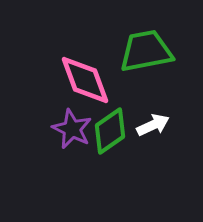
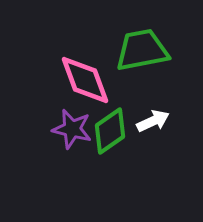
green trapezoid: moved 4 px left, 1 px up
white arrow: moved 4 px up
purple star: rotated 12 degrees counterclockwise
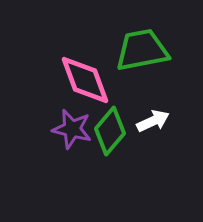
green diamond: rotated 15 degrees counterclockwise
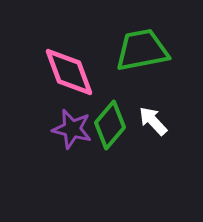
pink diamond: moved 16 px left, 8 px up
white arrow: rotated 108 degrees counterclockwise
green diamond: moved 6 px up
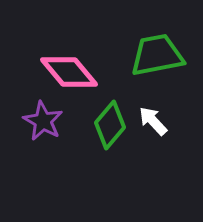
green trapezoid: moved 15 px right, 5 px down
pink diamond: rotated 20 degrees counterclockwise
purple star: moved 29 px left, 8 px up; rotated 15 degrees clockwise
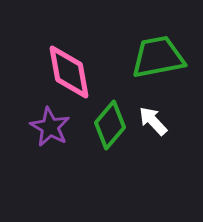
green trapezoid: moved 1 px right, 2 px down
pink diamond: rotated 30 degrees clockwise
purple star: moved 7 px right, 6 px down
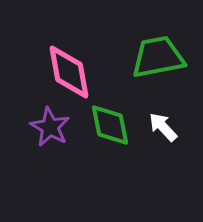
white arrow: moved 10 px right, 6 px down
green diamond: rotated 51 degrees counterclockwise
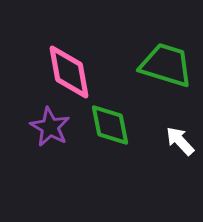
green trapezoid: moved 8 px right, 8 px down; rotated 28 degrees clockwise
white arrow: moved 17 px right, 14 px down
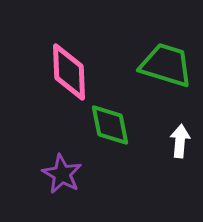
pink diamond: rotated 8 degrees clockwise
purple star: moved 12 px right, 47 px down
white arrow: rotated 48 degrees clockwise
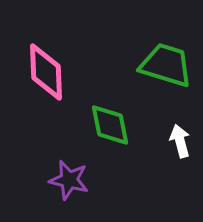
pink diamond: moved 23 px left
white arrow: rotated 20 degrees counterclockwise
purple star: moved 7 px right, 6 px down; rotated 15 degrees counterclockwise
